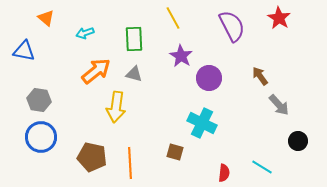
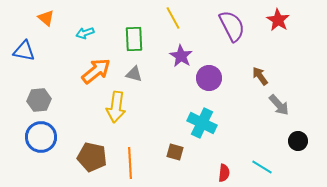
red star: moved 1 px left, 2 px down
gray hexagon: rotated 15 degrees counterclockwise
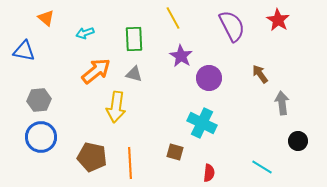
brown arrow: moved 2 px up
gray arrow: moved 3 px right, 2 px up; rotated 145 degrees counterclockwise
red semicircle: moved 15 px left
